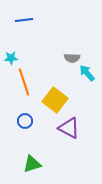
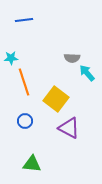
yellow square: moved 1 px right, 1 px up
green triangle: rotated 24 degrees clockwise
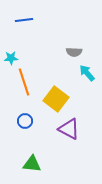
gray semicircle: moved 2 px right, 6 px up
purple triangle: moved 1 px down
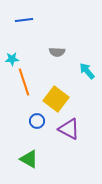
gray semicircle: moved 17 px left
cyan star: moved 1 px right, 1 px down
cyan arrow: moved 2 px up
blue circle: moved 12 px right
green triangle: moved 3 px left, 5 px up; rotated 24 degrees clockwise
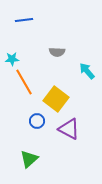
orange line: rotated 12 degrees counterclockwise
green triangle: rotated 48 degrees clockwise
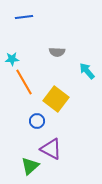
blue line: moved 3 px up
purple triangle: moved 18 px left, 20 px down
green triangle: moved 1 px right, 7 px down
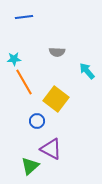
cyan star: moved 2 px right
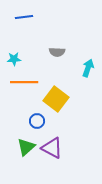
cyan arrow: moved 1 px right, 3 px up; rotated 60 degrees clockwise
orange line: rotated 60 degrees counterclockwise
purple triangle: moved 1 px right, 1 px up
green triangle: moved 4 px left, 19 px up
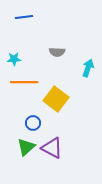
blue circle: moved 4 px left, 2 px down
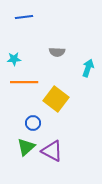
purple triangle: moved 3 px down
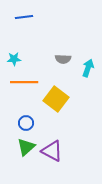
gray semicircle: moved 6 px right, 7 px down
blue circle: moved 7 px left
